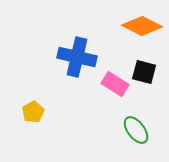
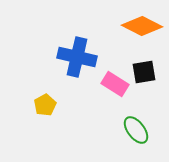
black square: rotated 25 degrees counterclockwise
yellow pentagon: moved 12 px right, 7 px up
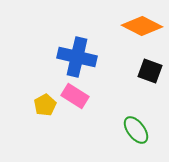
black square: moved 6 px right, 1 px up; rotated 30 degrees clockwise
pink rectangle: moved 40 px left, 12 px down
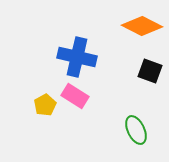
green ellipse: rotated 12 degrees clockwise
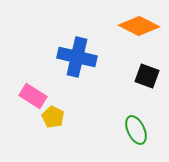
orange diamond: moved 3 px left
black square: moved 3 px left, 5 px down
pink rectangle: moved 42 px left
yellow pentagon: moved 8 px right, 12 px down; rotated 15 degrees counterclockwise
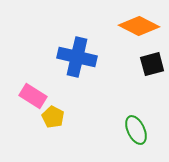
black square: moved 5 px right, 12 px up; rotated 35 degrees counterclockwise
